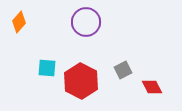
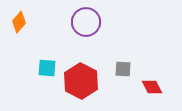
gray square: moved 1 px up; rotated 30 degrees clockwise
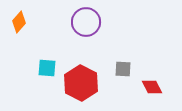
red hexagon: moved 2 px down
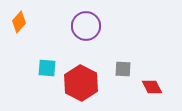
purple circle: moved 4 px down
